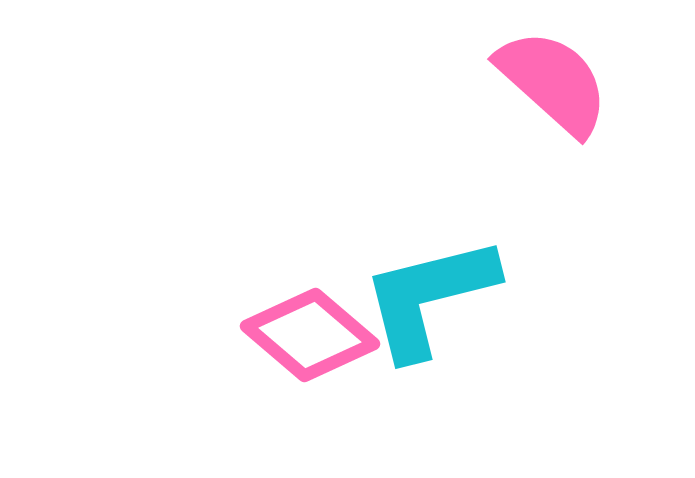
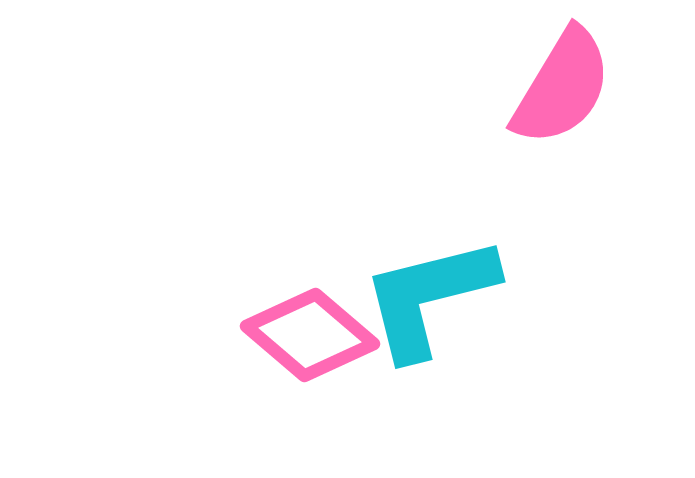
pink semicircle: moved 9 px right, 5 px down; rotated 79 degrees clockwise
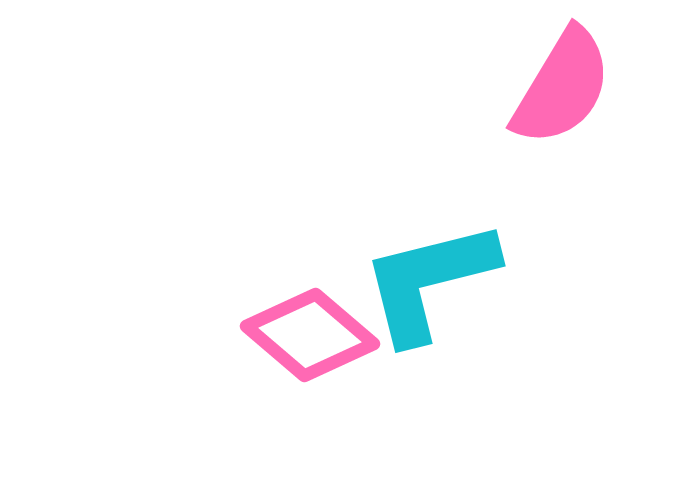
cyan L-shape: moved 16 px up
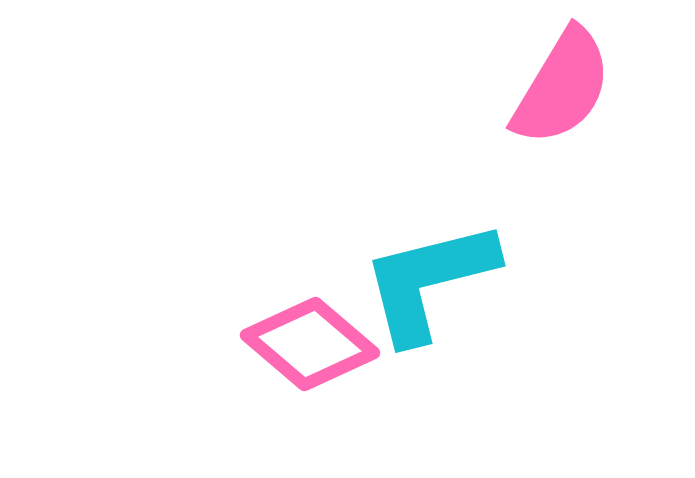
pink diamond: moved 9 px down
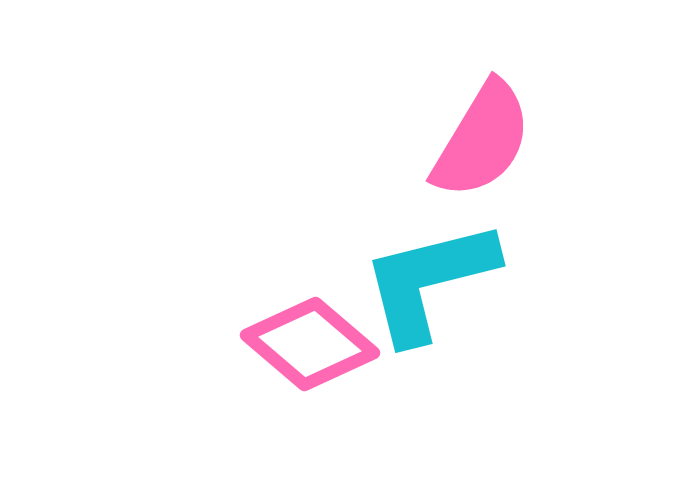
pink semicircle: moved 80 px left, 53 px down
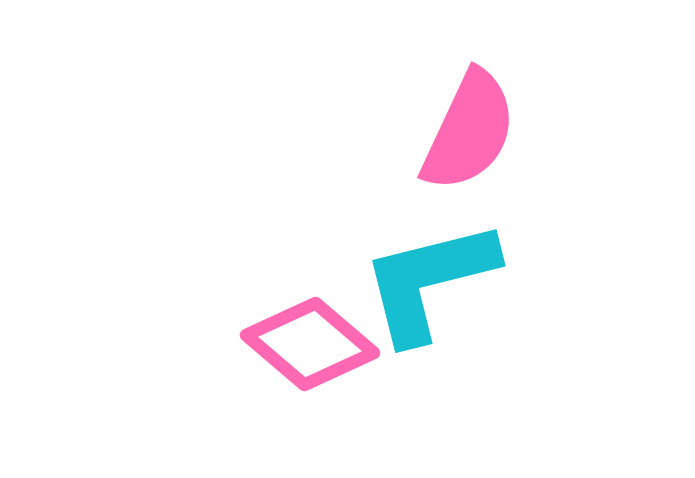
pink semicircle: moved 13 px left, 9 px up; rotated 6 degrees counterclockwise
